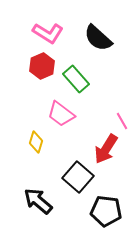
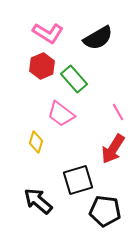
black semicircle: rotated 72 degrees counterclockwise
green rectangle: moved 2 px left
pink line: moved 4 px left, 9 px up
red arrow: moved 7 px right
black square: moved 3 px down; rotated 32 degrees clockwise
black pentagon: moved 1 px left
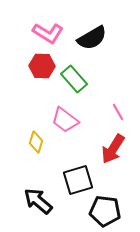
black semicircle: moved 6 px left
red hexagon: rotated 25 degrees clockwise
pink trapezoid: moved 4 px right, 6 px down
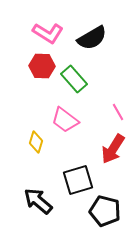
black pentagon: rotated 8 degrees clockwise
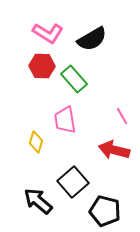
black semicircle: moved 1 px down
pink line: moved 4 px right, 4 px down
pink trapezoid: rotated 44 degrees clockwise
red arrow: moved 1 px right, 1 px down; rotated 72 degrees clockwise
black square: moved 5 px left, 2 px down; rotated 24 degrees counterclockwise
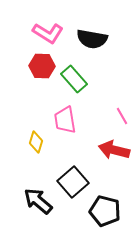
black semicircle: rotated 40 degrees clockwise
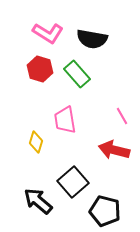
red hexagon: moved 2 px left, 3 px down; rotated 15 degrees clockwise
green rectangle: moved 3 px right, 5 px up
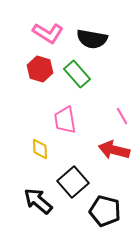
yellow diamond: moved 4 px right, 7 px down; rotated 20 degrees counterclockwise
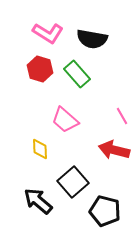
pink trapezoid: rotated 40 degrees counterclockwise
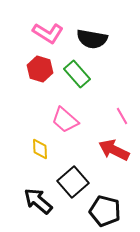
red arrow: rotated 12 degrees clockwise
